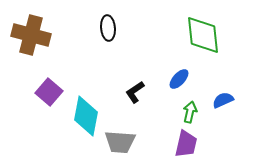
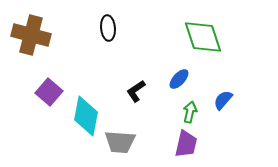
green diamond: moved 2 px down; rotated 12 degrees counterclockwise
black L-shape: moved 1 px right, 1 px up
blue semicircle: rotated 25 degrees counterclockwise
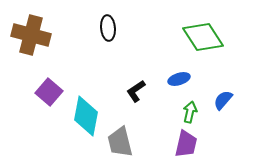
green diamond: rotated 15 degrees counterclockwise
blue ellipse: rotated 30 degrees clockwise
gray trapezoid: rotated 72 degrees clockwise
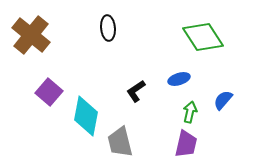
brown cross: rotated 24 degrees clockwise
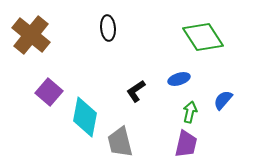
cyan diamond: moved 1 px left, 1 px down
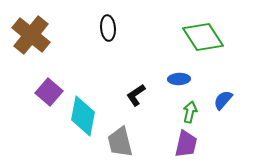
blue ellipse: rotated 15 degrees clockwise
black L-shape: moved 4 px down
cyan diamond: moved 2 px left, 1 px up
